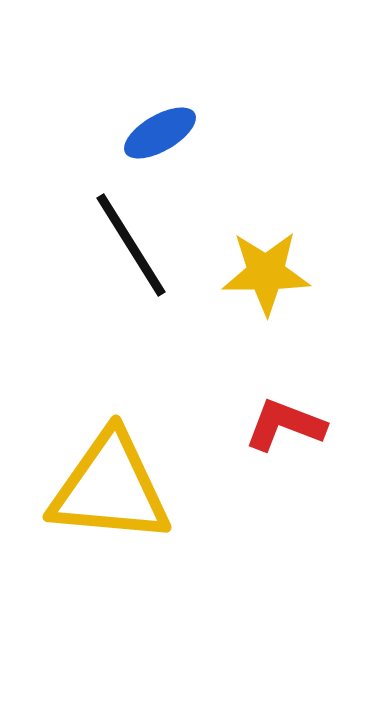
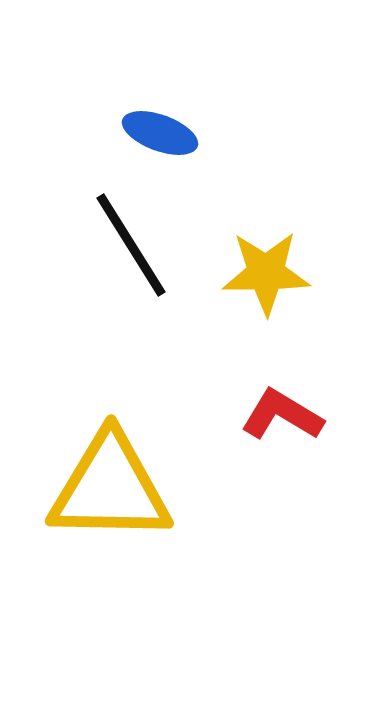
blue ellipse: rotated 50 degrees clockwise
red L-shape: moved 3 px left, 10 px up; rotated 10 degrees clockwise
yellow triangle: rotated 4 degrees counterclockwise
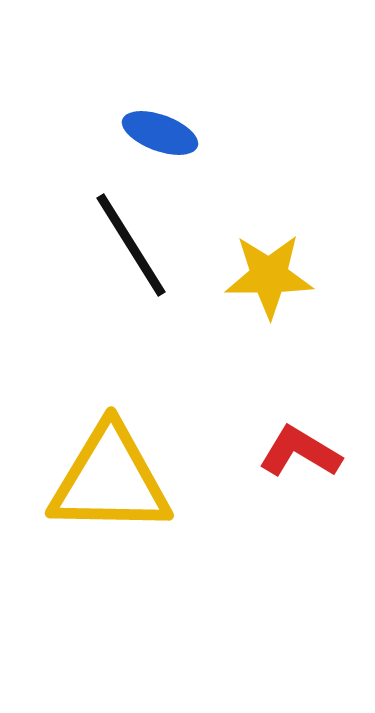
yellow star: moved 3 px right, 3 px down
red L-shape: moved 18 px right, 37 px down
yellow triangle: moved 8 px up
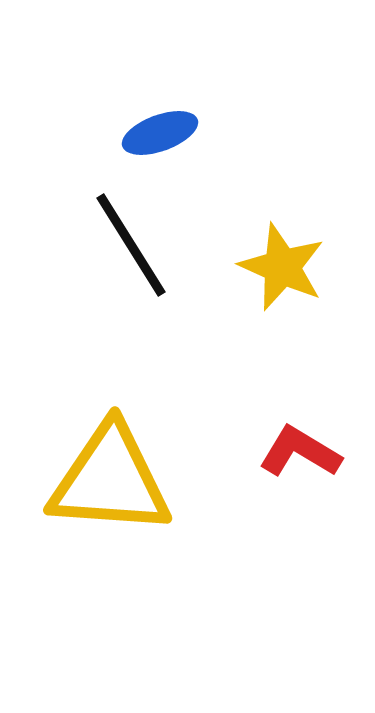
blue ellipse: rotated 40 degrees counterclockwise
yellow star: moved 13 px right, 9 px up; rotated 24 degrees clockwise
yellow triangle: rotated 3 degrees clockwise
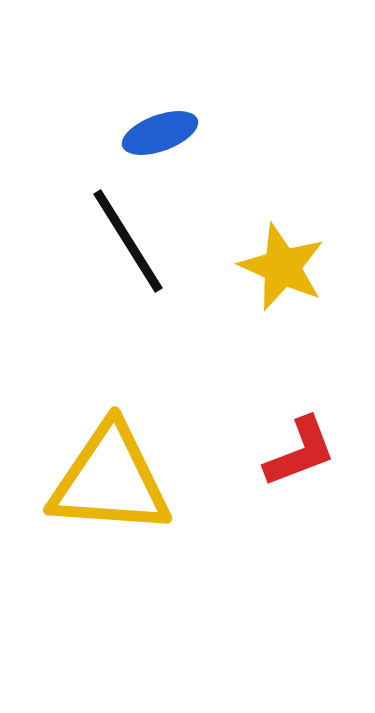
black line: moved 3 px left, 4 px up
red L-shape: rotated 128 degrees clockwise
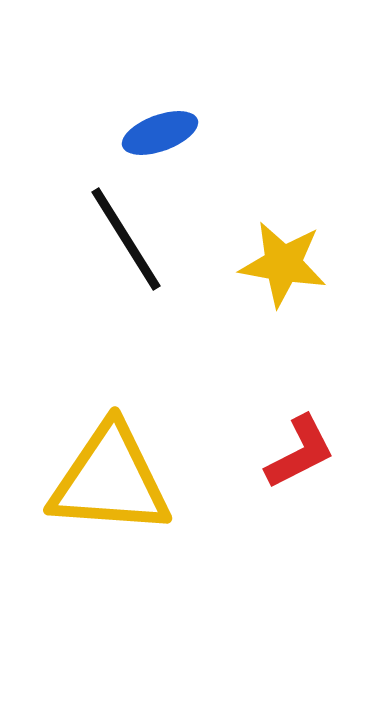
black line: moved 2 px left, 2 px up
yellow star: moved 1 px right, 3 px up; rotated 14 degrees counterclockwise
red L-shape: rotated 6 degrees counterclockwise
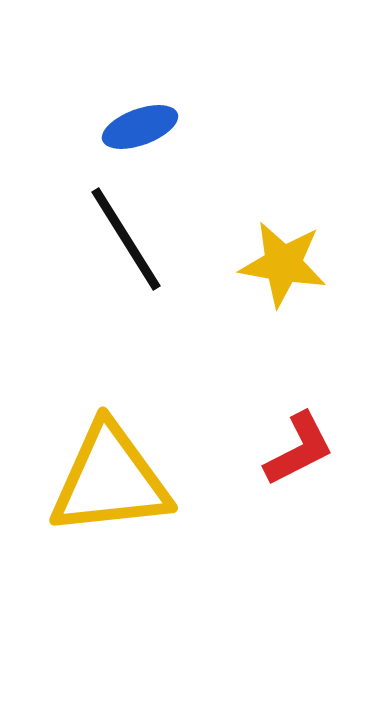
blue ellipse: moved 20 px left, 6 px up
red L-shape: moved 1 px left, 3 px up
yellow triangle: rotated 10 degrees counterclockwise
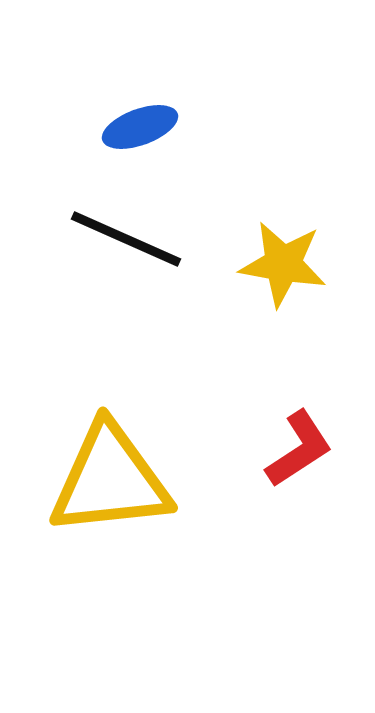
black line: rotated 34 degrees counterclockwise
red L-shape: rotated 6 degrees counterclockwise
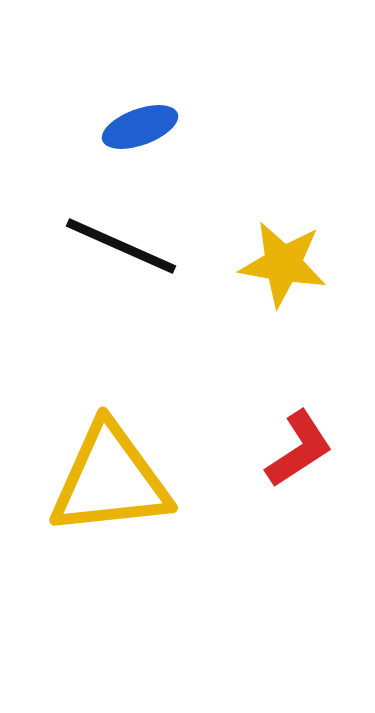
black line: moved 5 px left, 7 px down
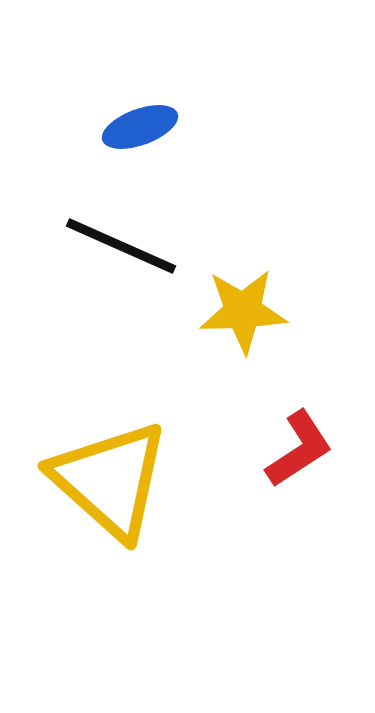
yellow star: moved 40 px left, 47 px down; rotated 12 degrees counterclockwise
yellow triangle: rotated 48 degrees clockwise
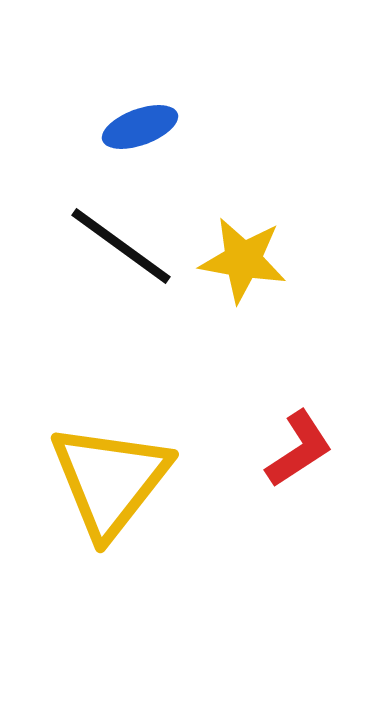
black line: rotated 12 degrees clockwise
yellow star: moved 51 px up; rotated 12 degrees clockwise
yellow triangle: rotated 26 degrees clockwise
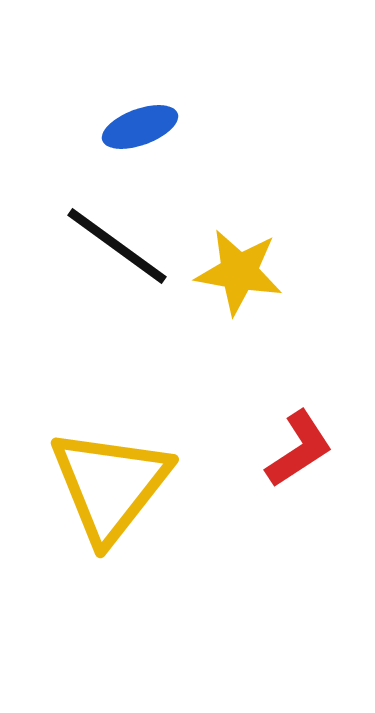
black line: moved 4 px left
yellow star: moved 4 px left, 12 px down
yellow triangle: moved 5 px down
